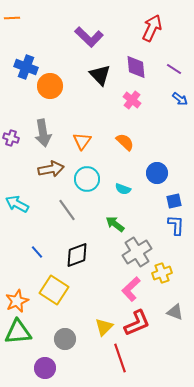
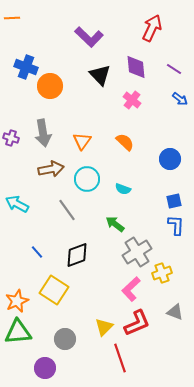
blue circle: moved 13 px right, 14 px up
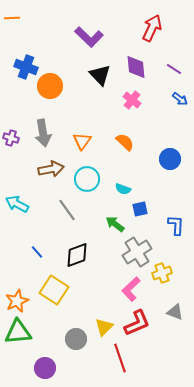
blue square: moved 34 px left, 8 px down
gray circle: moved 11 px right
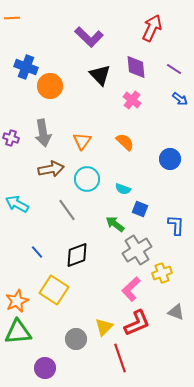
blue square: rotated 35 degrees clockwise
gray cross: moved 2 px up
gray triangle: moved 1 px right
